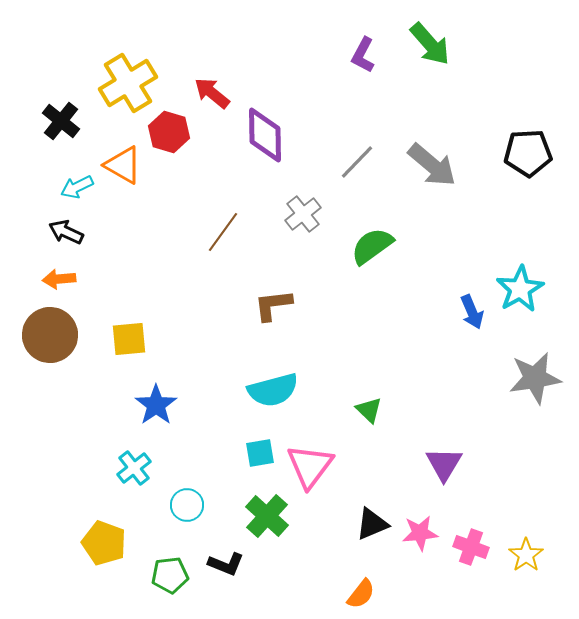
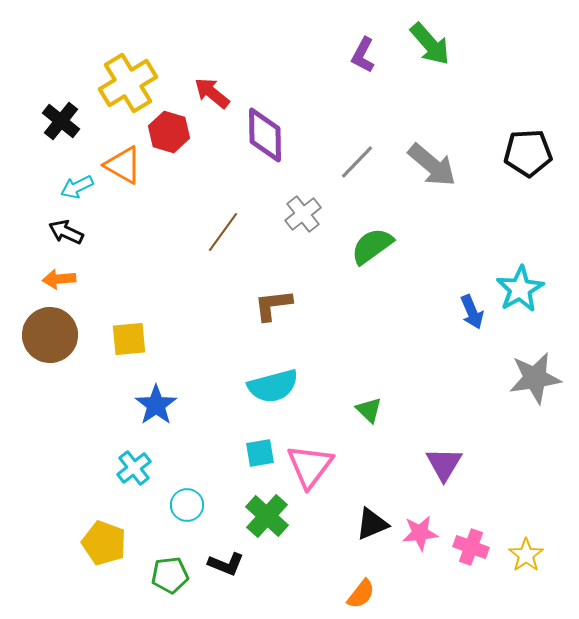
cyan semicircle: moved 4 px up
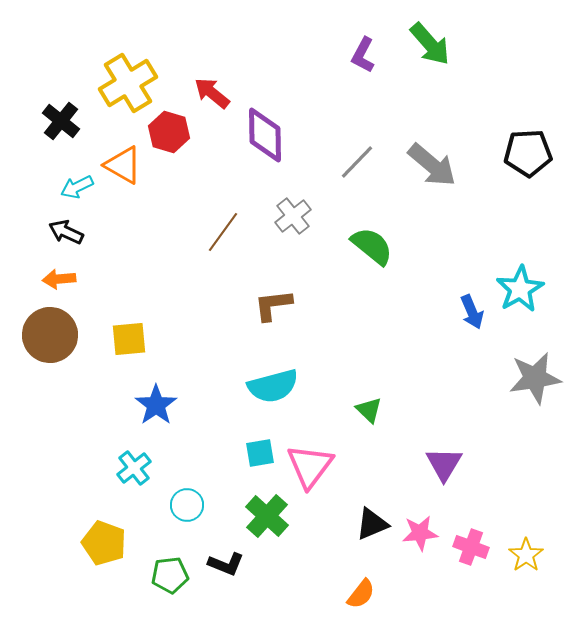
gray cross: moved 10 px left, 2 px down
green semicircle: rotated 75 degrees clockwise
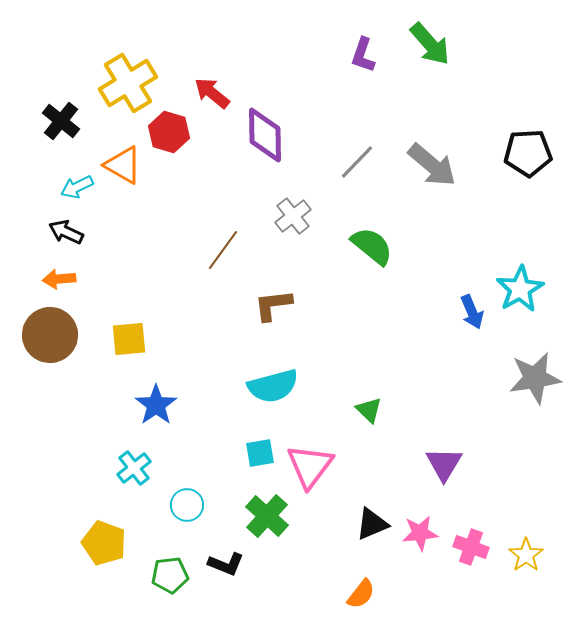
purple L-shape: rotated 9 degrees counterclockwise
brown line: moved 18 px down
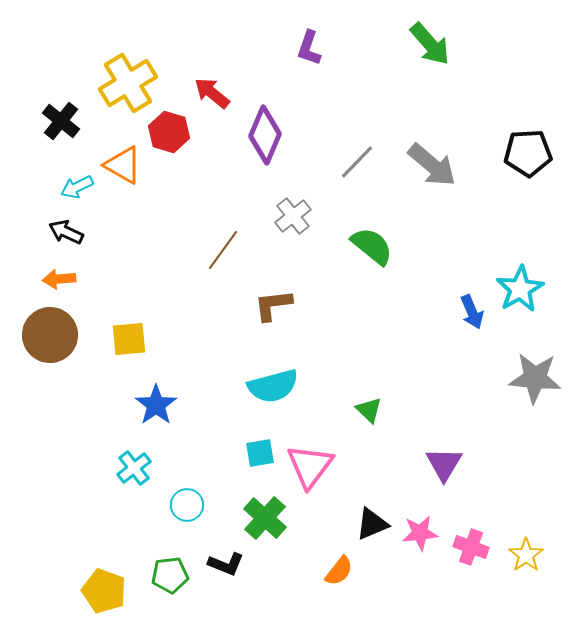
purple L-shape: moved 54 px left, 7 px up
purple diamond: rotated 24 degrees clockwise
gray star: rotated 14 degrees clockwise
green cross: moved 2 px left, 2 px down
yellow pentagon: moved 48 px down
orange semicircle: moved 22 px left, 23 px up
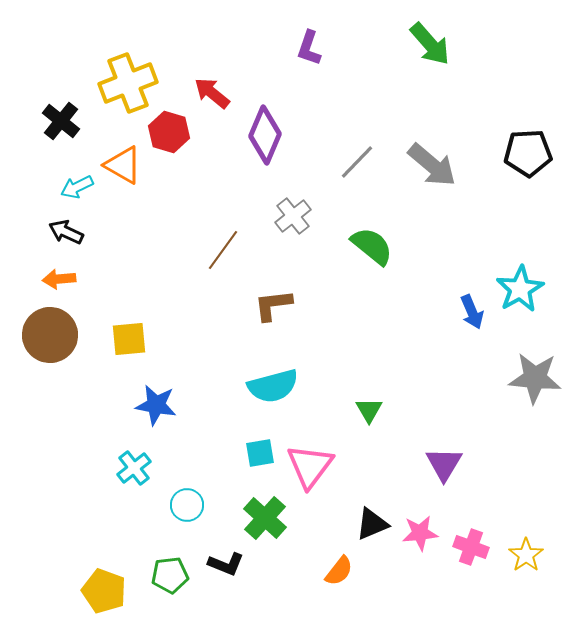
yellow cross: rotated 10 degrees clockwise
blue star: rotated 27 degrees counterclockwise
green triangle: rotated 16 degrees clockwise
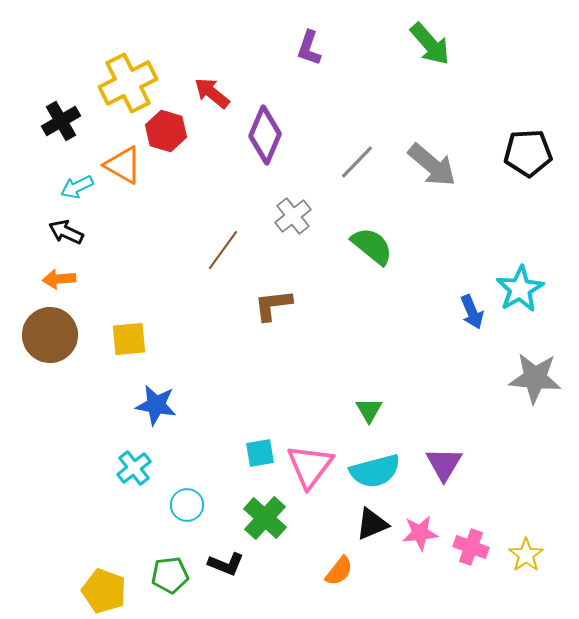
yellow cross: rotated 6 degrees counterclockwise
black cross: rotated 21 degrees clockwise
red hexagon: moved 3 px left, 1 px up
cyan semicircle: moved 102 px right, 85 px down
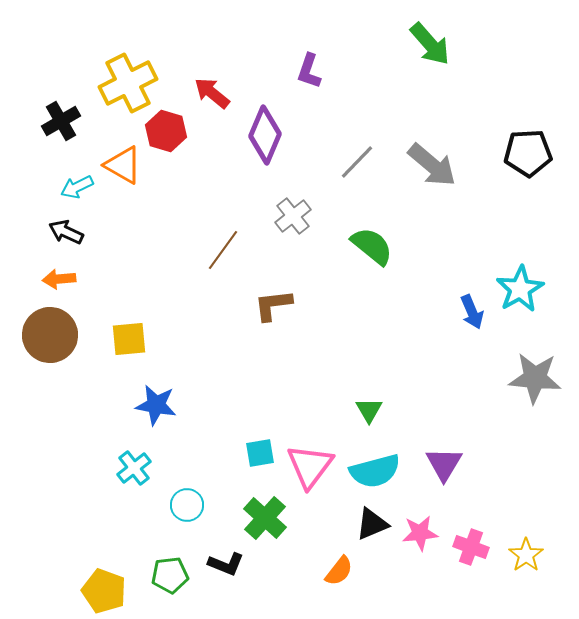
purple L-shape: moved 23 px down
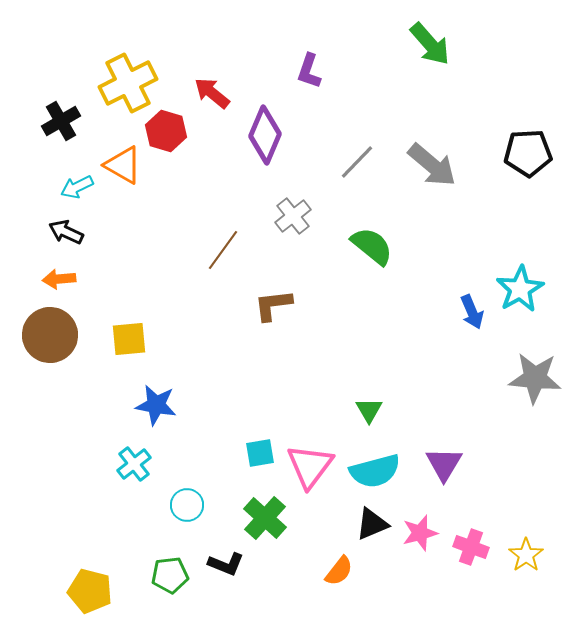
cyan cross: moved 4 px up
pink star: rotated 9 degrees counterclockwise
yellow pentagon: moved 14 px left; rotated 6 degrees counterclockwise
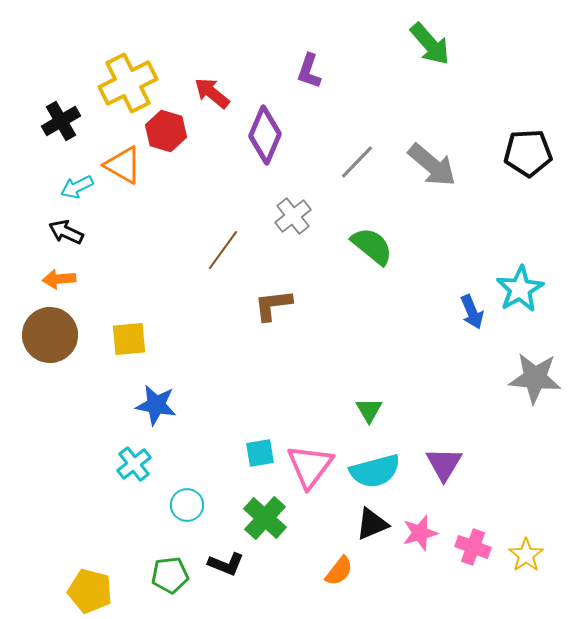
pink cross: moved 2 px right
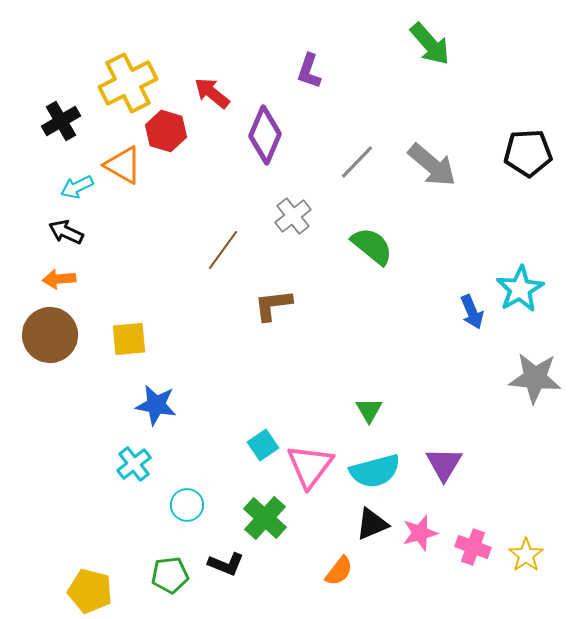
cyan square: moved 3 px right, 8 px up; rotated 24 degrees counterclockwise
